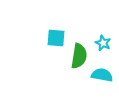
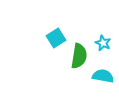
cyan square: rotated 36 degrees counterclockwise
cyan semicircle: moved 1 px right, 1 px down
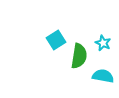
cyan square: moved 2 px down
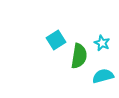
cyan star: moved 1 px left
cyan semicircle: rotated 25 degrees counterclockwise
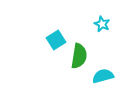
cyan star: moved 19 px up
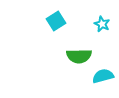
cyan square: moved 19 px up
green semicircle: rotated 80 degrees clockwise
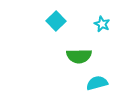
cyan square: rotated 12 degrees counterclockwise
cyan semicircle: moved 6 px left, 7 px down
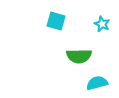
cyan square: rotated 30 degrees counterclockwise
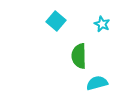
cyan square: rotated 24 degrees clockwise
green semicircle: rotated 90 degrees clockwise
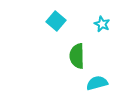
green semicircle: moved 2 px left
